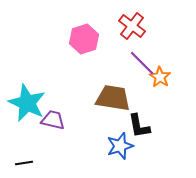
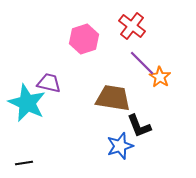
purple trapezoid: moved 4 px left, 37 px up
black L-shape: rotated 12 degrees counterclockwise
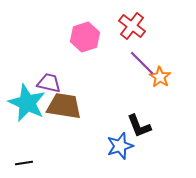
pink hexagon: moved 1 px right, 2 px up
brown trapezoid: moved 49 px left, 8 px down
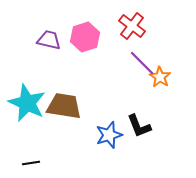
purple trapezoid: moved 43 px up
blue star: moved 11 px left, 11 px up
black line: moved 7 px right
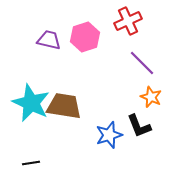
red cross: moved 4 px left, 5 px up; rotated 28 degrees clockwise
orange star: moved 9 px left, 20 px down; rotated 10 degrees counterclockwise
cyan star: moved 4 px right
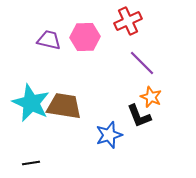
pink hexagon: rotated 16 degrees clockwise
black L-shape: moved 10 px up
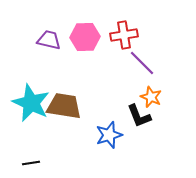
red cross: moved 4 px left, 14 px down; rotated 16 degrees clockwise
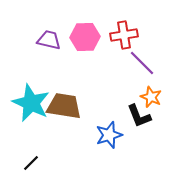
black line: rotated 36 degrees counterclockwise
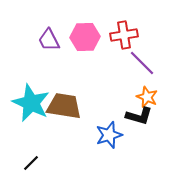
purple trapezoid: rotated 130 degrees counterclockwise
orange star: moved 4 px left
black L-shape: rotated 52 degrees counterclockwise
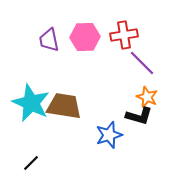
purple trapezoid: rotated 15 degrees clockwise
